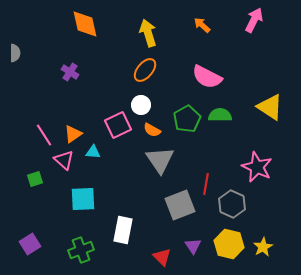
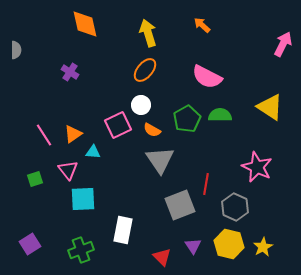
pink arrow: moved 29 px right, 24 px down
gray semicircle: moved 1 px right, 3 px up
pink triangle: moved 4 px right, 10 px down; rotated 10 degrees clockwise
gray hexagon: moved 3 px right, 3 px down
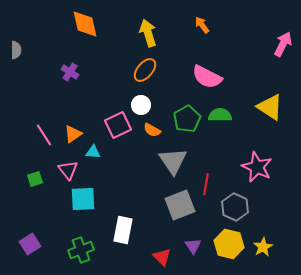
orange arrow: rotated 12 degrees clockwise
gray triangle: moved 13 px right, 1 px down
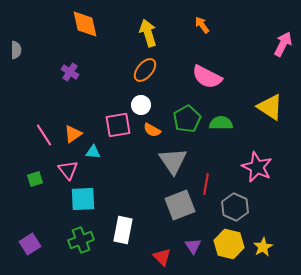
green semicircle: moved 1 px right, 8 px down
pink square: rotated 16 degrees clockwise
green cross: moved 10 px up
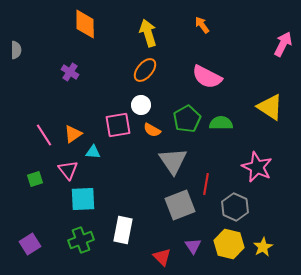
orange diamond: rotated 12 degrees clockwise
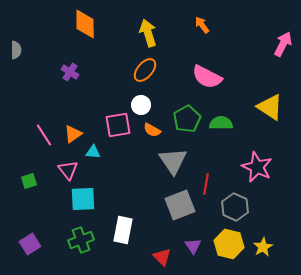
green square: moved 6 px left, 2 px down
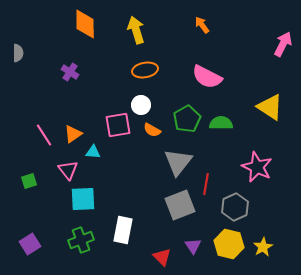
yellow arrow: moved 12 px left, 3 px up
gray semicircle: moved 2 px right, 3 px down
orange ellipse: rotated 40 degrees clockwise
gray triangle: moved 5 px right, 1 px down; rotated 12 degrees clockwise
gray hexagon: rotated 12 degrees clockwise
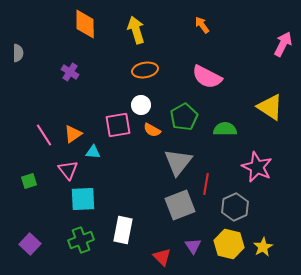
green pentagon: moved 3 px left, 2 px up
green semicircle: moved 4 px right, 6 px down
purple square: rotated 15 degrees counterclockwise
